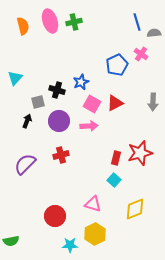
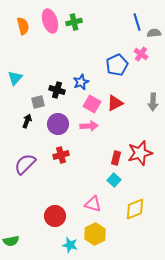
purple circle: moved 1 px left, 3 px down
cyan star: rotated 14 degrees clockwise
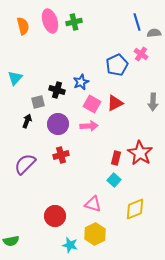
red star: rotated 25 degrees counterclockwise
